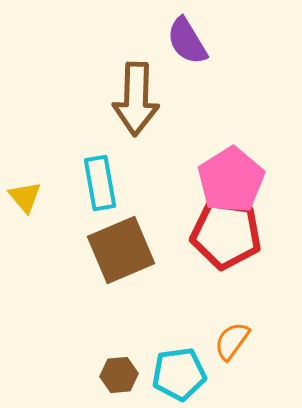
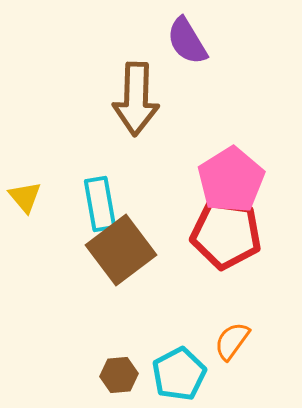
cyan rectangle: moved 21 px down
brown square: rotated 14 degrees counterclockwise
cyan pentagon: rotated 20 degrees counterclockwise
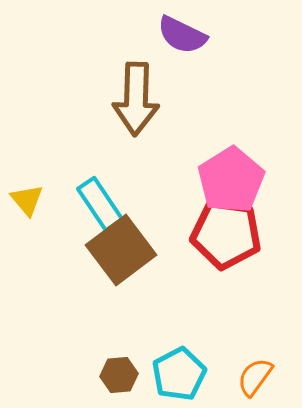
purple semicircle: moved 5 px left, 6 px up; rotated 33 degrees counterclockwise
yellow triangle: moved 2 px right, 3 px down
cyan rectangle: rotated 24 degrees counterclockwise
orange semicircle: moved 23 px right, 36 px down
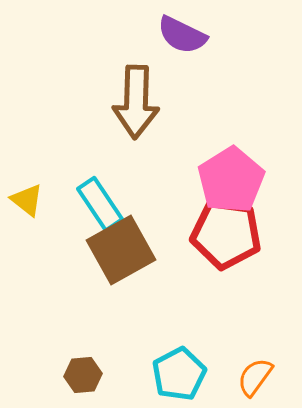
brown arrow: moved 3 px down
yellow triangle: rotated 12 degrees counterclockwise
brown square: rotated 8 degrees clockwise
brown hexagon: moved 36 px left
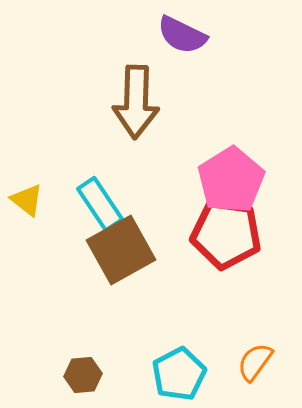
orange semicircle: moved 15 px up
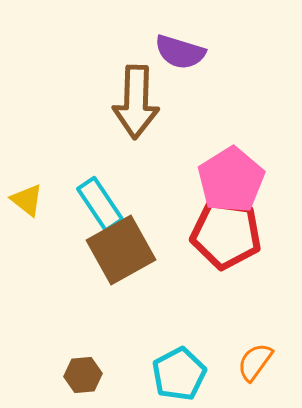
purple semicircle: moved 2 px left, 17 px down; rotated 9 degrees counterclockwise
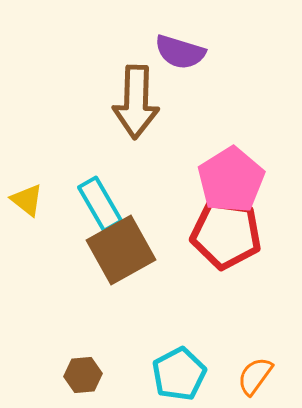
cyan rectangle: rotated 4 degrees clockwise
orange semicircle: moved 14 px down
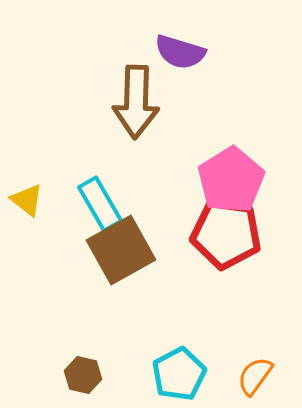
brown hexagon: rotated 18 degrees clockwise
